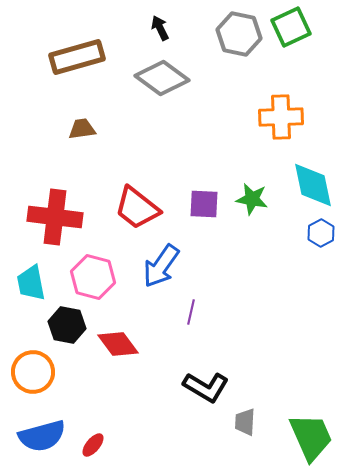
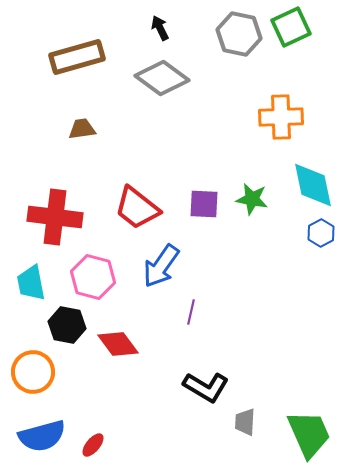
green trapezoid: moved 2 px left, 3 px up
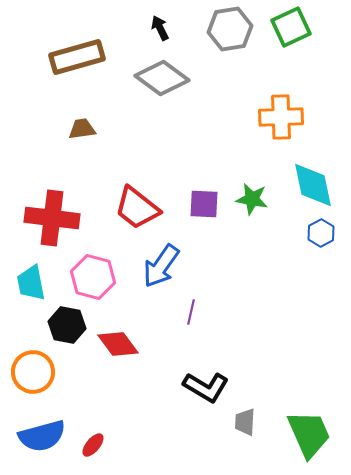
gray hexagon: moved 9 px left, 5 px up; rotated 21 degrees counterclockwise
red cross: moved 3 px left, 1 px down
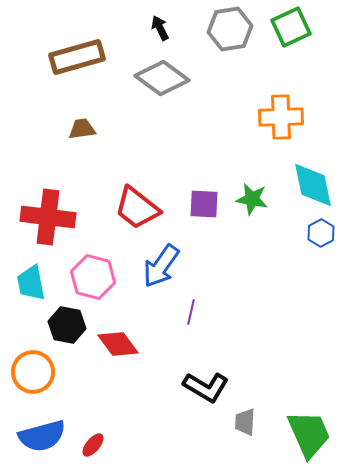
red cross: moved 4 px left, 1 px up
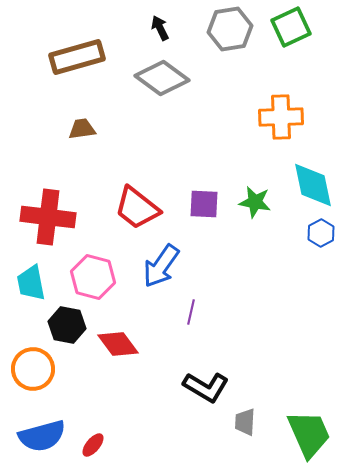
green star: moved 3 px right, 3 px down
orange circle: moved 3 px up
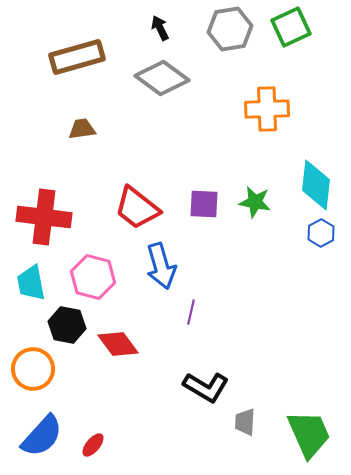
orange cross: moved 14 px left, 8 px up
cyan diamond: moved 3 px right; rotated 18 degrees clockwise
red cross: moved 4 px left
blue arrow: rotated 51 degrees counterclockwise
blue semicircle: rotated 33 degrees counterclockwise
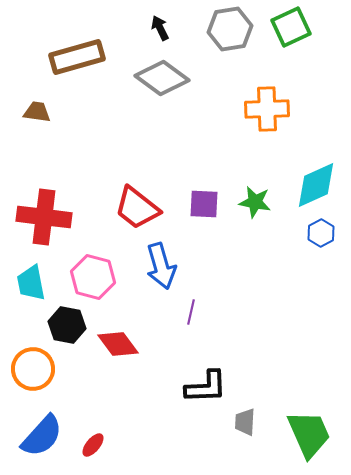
brown trapezoid: moved 45 px left, 17 px up; rotated 16 degrees clockwise
cyan diamond: rotated 60 degrees clockwise
black L-shape: rotated 33 degrees counterclockwise
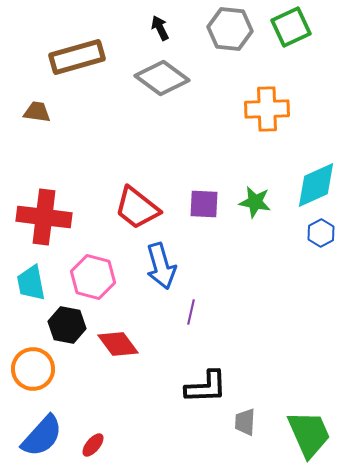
gray hexagon: rotated 15 degrees clockwise
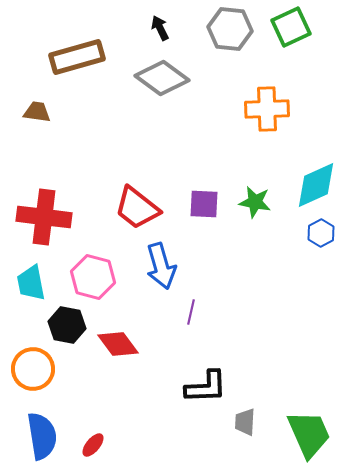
blue semicircle: rotated 51 degrees counterclockwise
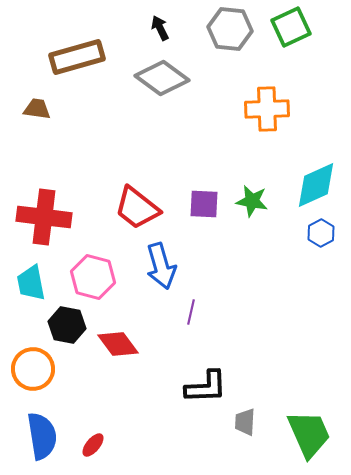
brown trapezoid: moved 3 px up
green star: moved 3 px left, 1 px up
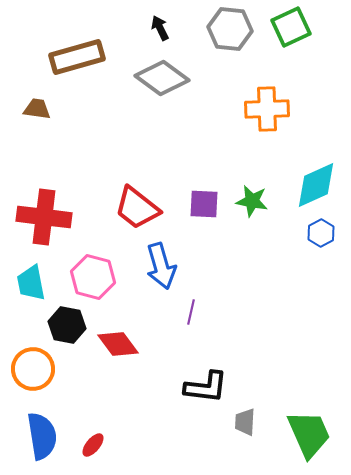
black L-shape: rotated 9 degrees clockwise
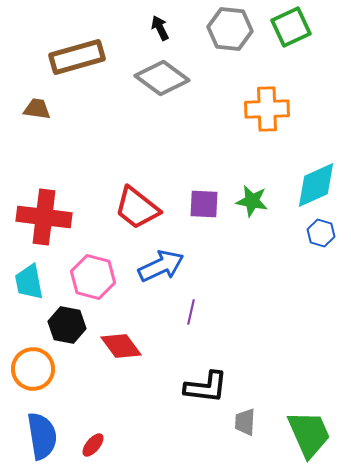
blue hexagon: rotated 16 degrees counterclockwise
blue arrow: rotated 99 degrees counterclockwise
cyan trapezoid: moved 2 px left, 1 px up
red diamond: moved 3 px right, 2 px down
